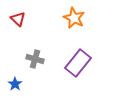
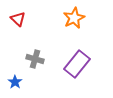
orange star: rotated 20 degrees clockwise
purple rectangle: moved 1 px left, 1 px down
blue star: moved 2 px up
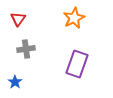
red triangle: rotated 21 degrees clockwise
gray cross: moved 9 px left, 10 px up; rotated 24 degrees counterclockwise
purple rectangle: rotated 20 degrees counterclockwise
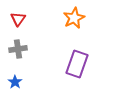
gray cross: moved 8 px left
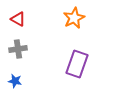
red triangle: rotated 35 degrees counterclockwise
blue star: moved 1 px up; rotated 24 degrees counterclockwise
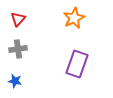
red triangle: rotated 42 degrees clockwise
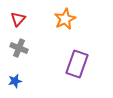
orange star: moved 9 px left, 1 px down
gray cross: moved 1 px right, 1 px up; rotated 30 degrees clockwise
blue star: rotated 24 degrees counterclockwise
